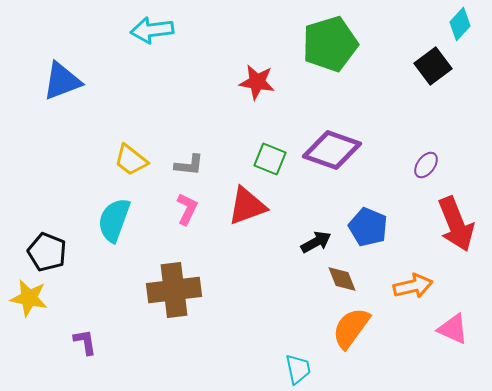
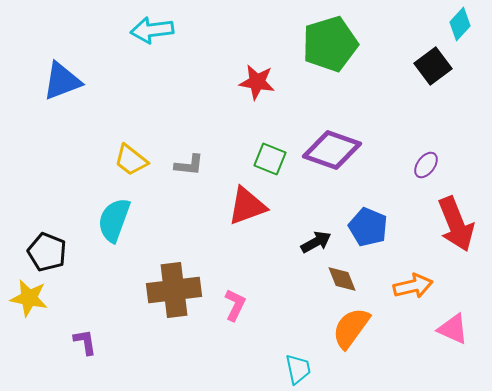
pink L-shape: moved 48 px right, 96 px down
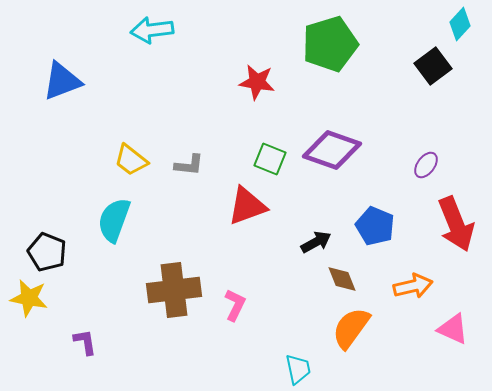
blue pentagon: moved 7 px right, 1 px up
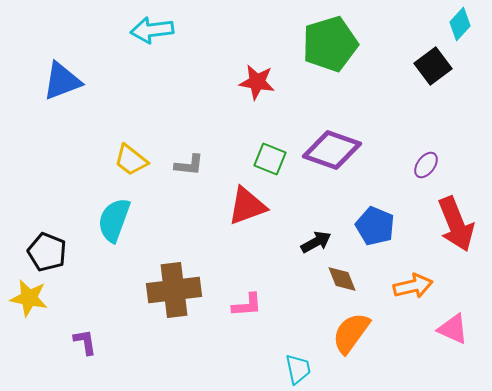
pink L-shape: moved 12 px right; rotated 60 degrees clockwise
orange semicircle: moved 5 px down
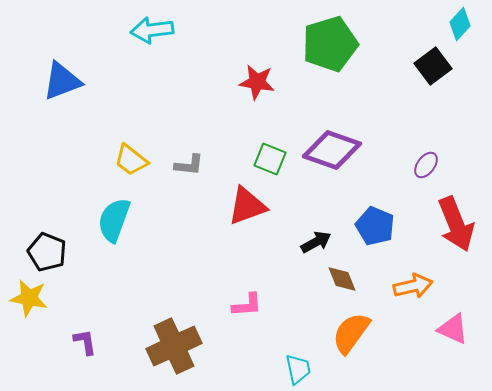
brown cross: moved 56 px down; rotated 18 degrees counterclockwise
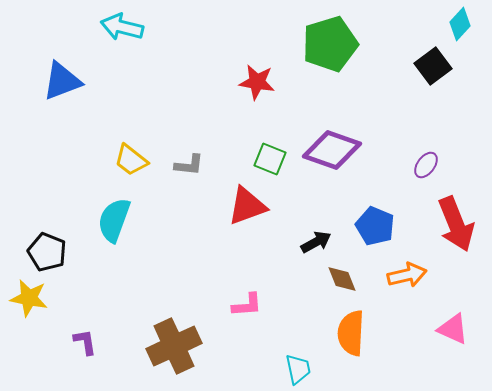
cyan arrow: moved 30 px left, 3 px up; rotated 21 degrees clockwise
orange arrow: moved 6 px left, 11 px up
orange semicircle: rotated 33 degrees counterclockwise
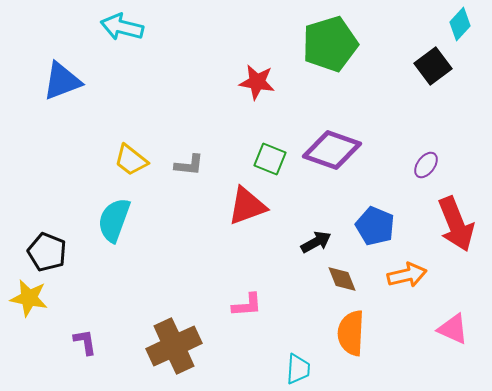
cyan trapezoid: rotated 16 degrees clockwise
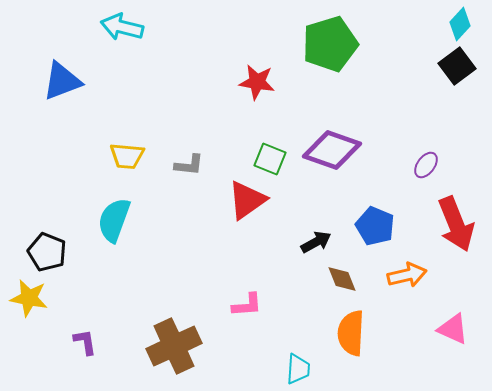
black square: moved 24 px right
yellow trapezoid: moved 4 px left, 4 px up; rotated 33 degrees counterclockwise
red triangle: moved 6 px up; rotated 15 degrees counterclockwise
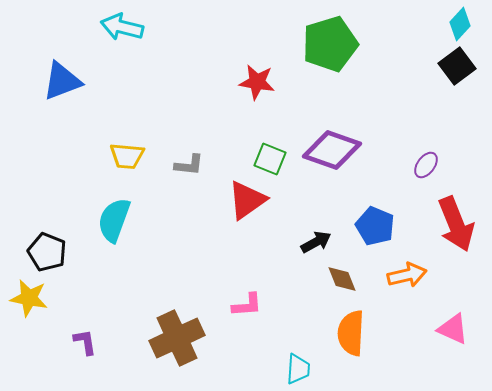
brown cross: moved 3 px right, 8 px up
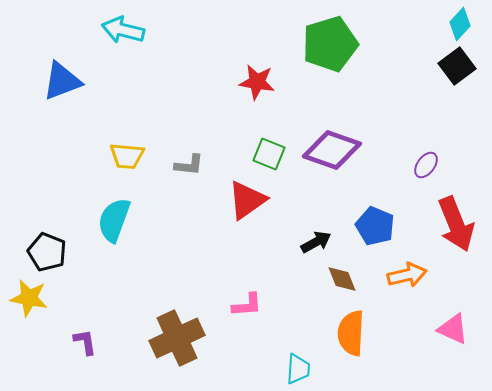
cyan arrow: moved 1 px right, 3 px down
green square: moved 1 px left, 5 px up
